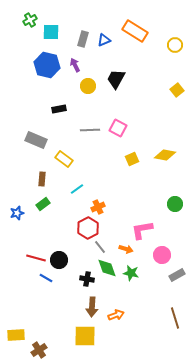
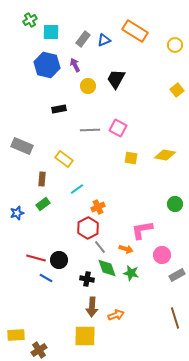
gray rectangle at (83, 39): rotated 21 degrees clockwise
gray rectangle at (36, 140): moved 14 px left, 6 px down
yellow square at (132, 159): moved 1 px left, 1 px up; rotated 32 degrees clockwise
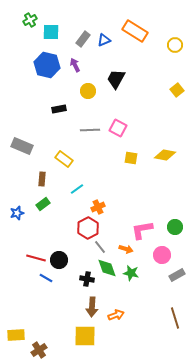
yellow circle at (88, 86): moved 5 px down
green circle at (175, 204): moved 23 px down
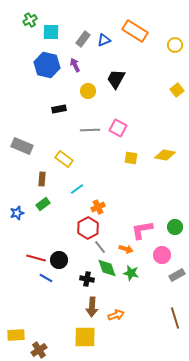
yellow square at (85, 336): moved 1 px down
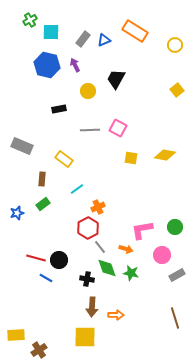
orange arrow at (116, 315): rotated 21 degrees clockwise
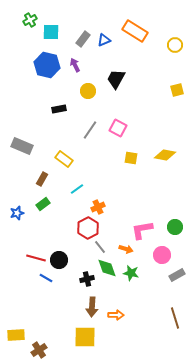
yellow square at (177, 90): rotated 24 degrees clockwise
gray line at (90, 130): rotated 54 degrees counterclockwise
brown rectangle at (42, 179): rotated 24 degrees clockwise
black cross at (87, 279): rotated 24 degrees counterclockwise
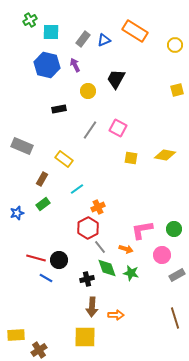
green circle at (175, 227): moved 1 px left, 2 px down
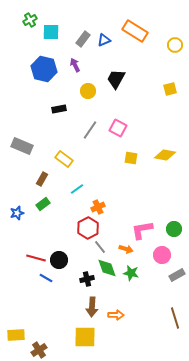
blue hexagon at (47, 65): moved 3 px left, 4 px down
yellow square at (177, 90): moved 7 px left, 1 px up
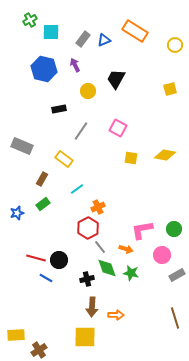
gray line at (90, 130): moved 9 px left, 1 px down
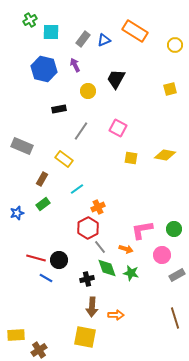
yellow square at (85, 337): rotated 10 degrees clockwise
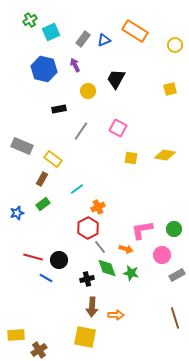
cyan square at (51, 32): rotated 24 degrees counterclockwise
yellow rectangle at (64, 159): moved 11 px left
red line at (36, 258): moved 3 px left, 1 px up
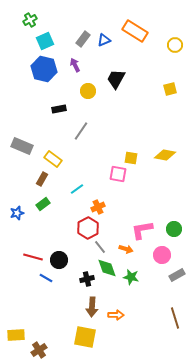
cyan square at (51, 32): moved 6 px left, 9 px down
pink square at (118, 128): moved 46 px down; rotated 18 degrees counterclockwise
green star at (131, 273): moved 4 px down
